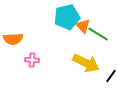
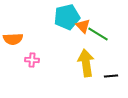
yellow arrow: rotated 124 degrees counterclockwise
black line: rotated 48 degrees clockwise
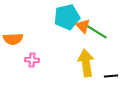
green line: moved 1 px left, 2 px up
